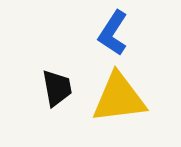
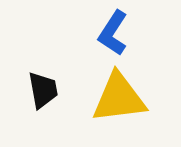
black trapezoid: moved 14 px left, 2 px down
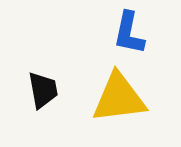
blue L-shape: moved 16 px right; rotated 21 degrees counterclockwise
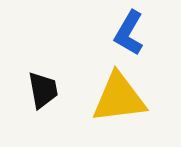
blue L-shape: rotated 18 degrees clockwise
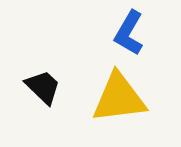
black trapezoid: moved 3 px up; rotated 36 degrees counterclockwise
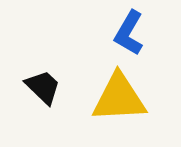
yellow triangle: rotated 4 degrees clockwise
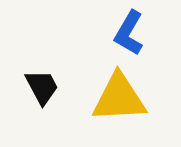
black trapezoid: moved 1 px left; rotated 18 degrees clockwise
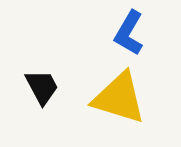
yellow triangle: rotated 20 degrees clockwise
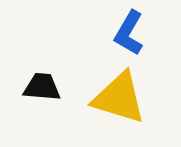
black trapezoid: rotated 57 degrees counterclockwise
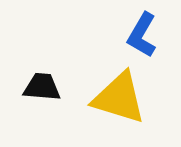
blue L-shape: moved 13 px right, 2 px down
